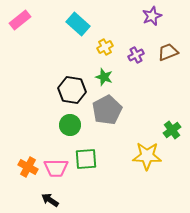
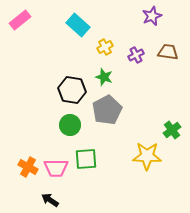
cyan rectangle: moved 1 px down
brown trapezoid: rotated 30 degrees clockwise
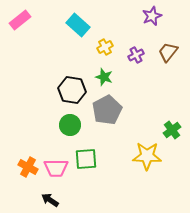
brown trapezoid: rotated 60 degrees counterclockwise
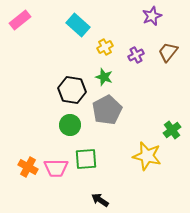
yellow star: rotated 12 degrees clockwise
black arrow: moved 50 px right
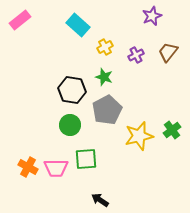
yellow star: moved 8 px left, 20 px up; rotated 28 degrees counterclockwise
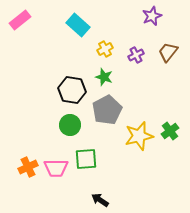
yellow cross: moved 2 px down
green cross: moved 2 px left, 1 px down
orange cross: rotated 36 degrees clockwise
